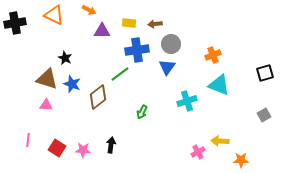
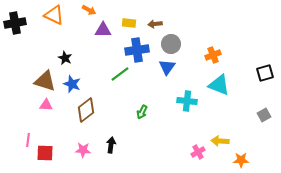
purple triangle: moved 1 px right, 1 px up
brown triangle: moved 2 px left, 2 px down
brown diamond: moved 12 px left, 13 px down
cyan cross: rotated 24 degrees clockwise
red square: moved 12 px left, 5 px down; rotated 30 degrees counterclockwise
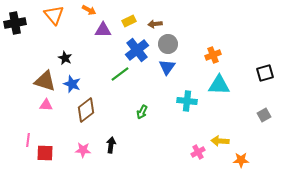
orange triangle: rotated 25 degrees clockwise
yellow rectangle: moved 2 px up; rotated 32 degrees counterclockwise
gray circle: moved 3 px left
blue cross: rotated 30 degrees counterclockwise
cyan triangle: rotated 20 degrees counterclockwise
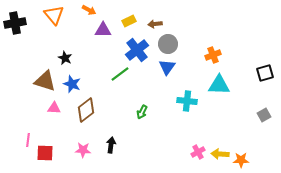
pink triangle: moved 8 px right, 3 px down
yellow arrow: moved 13 px down
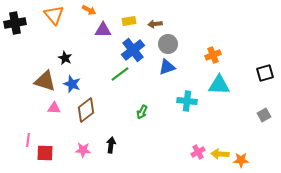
yellow rectangle: rotated 16 degrees clockwise
blue cross: moved 4 px left
blue triangle: rotated 36 degrees clockwise
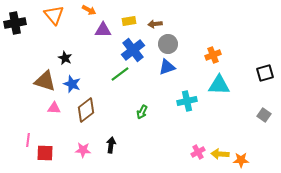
cyan cross: rotated 18 degrees counterclockwise
gray square: rotated 24 degrees counterclockwise
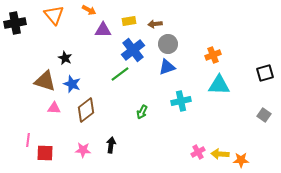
cyan cross: moved 6 px left
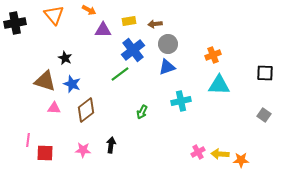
black square: rotated 18 degrees clockwise
